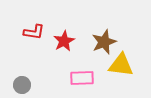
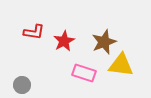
pink rectangle: moved 2 px right, 5 px up; rotated 20 degrees clockwise
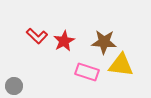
red L-shape: moved 3 px right, 4 px down; rotated 35 degrees clockwise
brown star: rotated 25 degrees clockwise
pink rectangle: moved 3 px right, 1 px up
gray circle: moved 8 px left, 1 px down
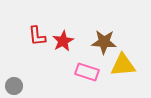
red L-shape: rotated 40 degrees clockwise
red star: moved 1 px left
yellow triangle: moved 2 px right; rotated 12 degrees counterclockwise
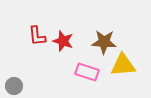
red star: rotated 25 degrees counterclockwise
